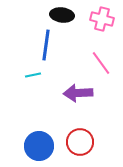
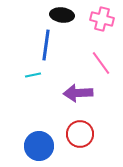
red circle: moved 8 px up
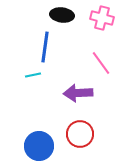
pink cross: moved 1 px up
blue line: moved 1 px left, 2 px down
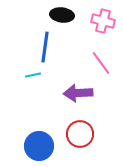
pink cross: moved 1 px right, 3 px down
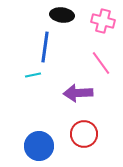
red circle: moved 4 px right
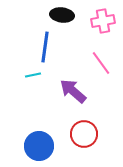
pink cross: rotated 25 degrees counterclockwise
purple arrow: moved 5 px left, 2 px up; rotated 44 degrees clockwise
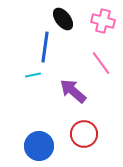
black ellipse: moved 1 px right, 4 px down; rotated 45 degrees clockwise
pink cross: rotated 25 degrees clockwise
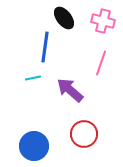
black ellipse: moved 1 px right, 1 px up
pink line: rotated 55 degrees clockwise
cyan line: moved 3 px down
purple arrow: moved 3 px left, 1 px up
blue circle: moved 5 px left
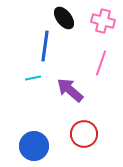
blue line: moved 1 px up
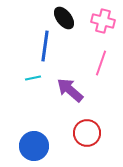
red circle: moved 3 px right, 1 px up
